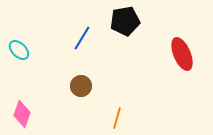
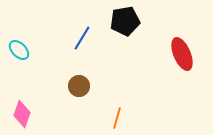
brown circle: moved 2 px left
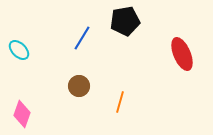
orange line: moved 3 px right, 16 px up
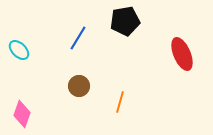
blue line: moved 4 px left
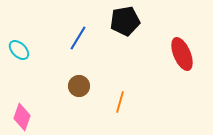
pink diamond: moved 3 px down
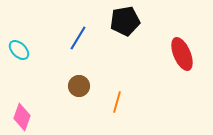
orange line: moved 3 px left
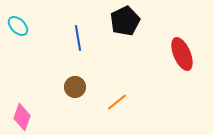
black pentagon: rotated 16 degrees counterclockwise
blue line: rotated 40 degrees counterclockwise
cyan ellipse: moved 1 px left, 24 px up
brown circle: moved 4 px left, 1 px down
orange line: rotated 35 degrees clockwise
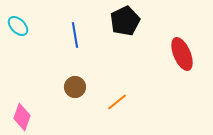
blue line: moved 3 px left, 3 px up
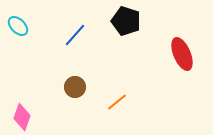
black pentagon: moved 1 px right; rotated 28 degrees counterclockwise
blue line: rotated 50 degrees clockwise
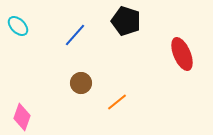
brown circle: moved 6 px right, 4 px up
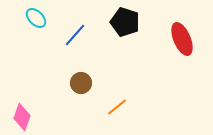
black pentagon: moved 1 px left, 1 px down
cyan ellipse: moved 18 px right, 8 px up
red ellipse: moved 15 px up
orange line: moved 5 px down
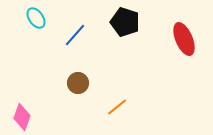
cyan ellipse: rotated 10 degrees clockwise
red ellipse: moved 2 px right
brown circle: moved 3 px left
